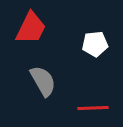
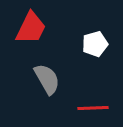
white pentagon: rotated 10 degrees counterclockwise
gray semicircle: moved 4 px right, 2 px up
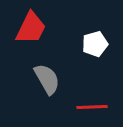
red line: moved 1 px left, 1 px up
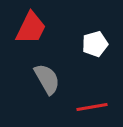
red line: rotated 8 degrees counterclockwise
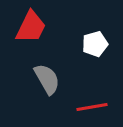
red trapezoid: moved 1 px up
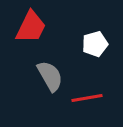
gray semicircle: moved 3 px right, 3 px up
red line: moved 5 px left, 9 px up
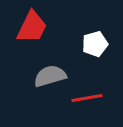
red trapezoid: moved 1 px right
gray semicircle: rotated 76 degrees counterclockwise
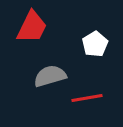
white pentagon: rotated 15 degrees counterclockwise
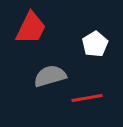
red trapezoid: moved 1 px left, 1 px down
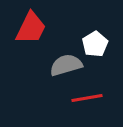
gray semicircle: moved 16 px right, 11 px up
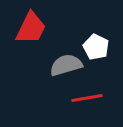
white pentagon: moved 1 px right, 3 px down; rotated 15 degrees counterclockwise
